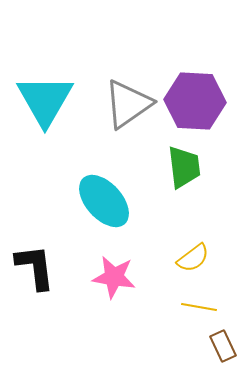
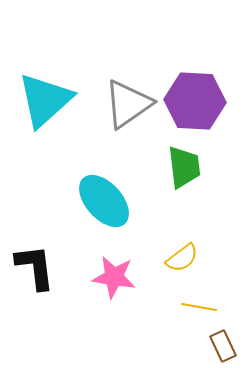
cyan triangle: rotated 18 degrees clockwise
yellow semicircle: moved 11 px left
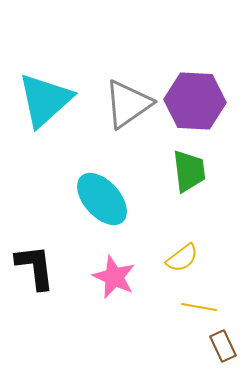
green trapezoid: moved 5 px right, 4 px down
cyan ellipse: moved 2 px left, 2 px up
pink star: rotated 15 degrees clockwise
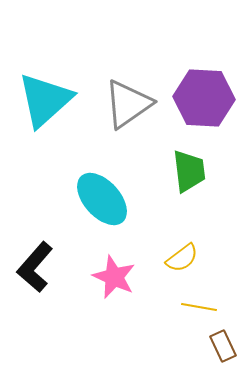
purple hexagon: moved 9 px right, 3 px up
black L-shape: rotated 132 degrees counterclockwise
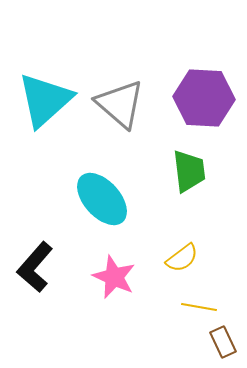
gray triangle: moved 8 px left; rotated 44 degrees counterclockwise
brown rectangle: moved 4 px up
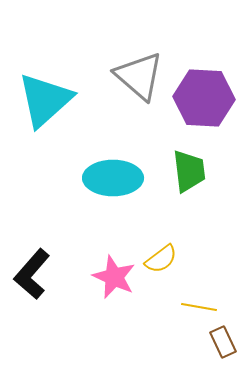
gray triangle: moved 19 px right, 28 px up
cyan ellipse: moved 11 px right, 21 px up; rotated 48 degrees counterclockwise
yellow semicircle: moved 21 px left, 1 px down
black L-shape: moved 3 px left, 7 px down
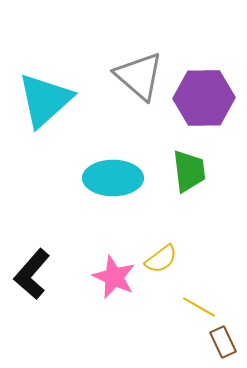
purple hexagon: rotated 4 degrees counterclockwise
yellow line: rotated 20 degrees clockwise
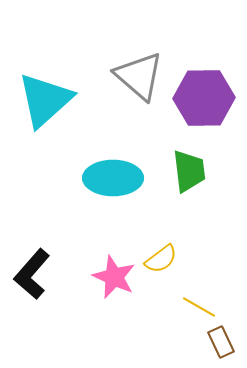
brown rectangle: moved 2 px left
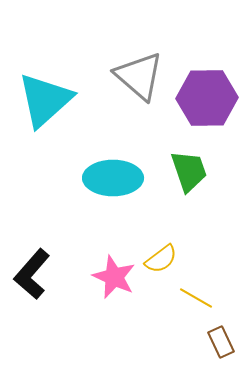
purple hexagon: moved 3 px right
green trapezoid: rotated 12 degrees counterclockwise
yellow line: moved 3 px left, 9 px up
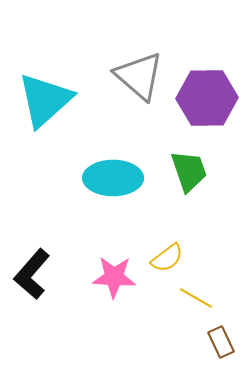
yellow semicircle: moved 6 px right, 1 px up
pink star: rotated 21 degrees counterclockwise
